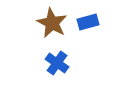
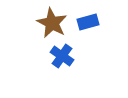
blue cross: moved 5 px right, 7 px up
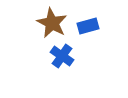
blue rectangle: moved 4 px down
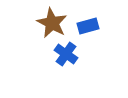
blue cross: moved 4 px right, 2 px up
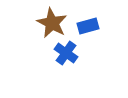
blue cross: moved 1 px up
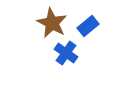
blue rectangle: rotated 25 degrees counterclockwise
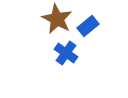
brown star: moved 5 px right, 4 px up
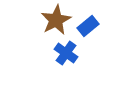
brown star: moved 1 px left, 1 px down; rotated 16 degrees clockwise
